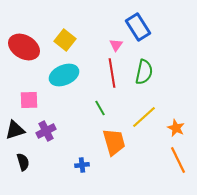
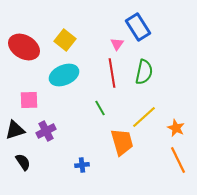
pink triangle: moved 1 px right, 1 px up
orange trapezoid: moved 8 px right
black semicircle: rotated 18 degrees counterclockwise
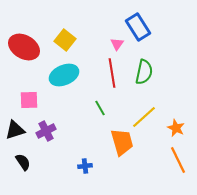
blue cross: moved 3 px right, 1 px down
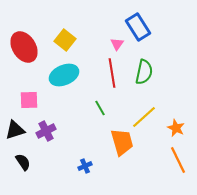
red ellipse: rotated 28 degrees clockwise
blue cross: rotated 16 degrees counterclockwise
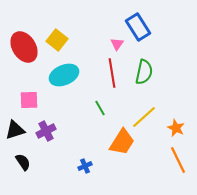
yellow square: moved 8 px left
orange trapezoid: rotated 48 degrees clockwise
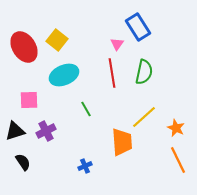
green line: moved 14 px left, 1 px down
black triangle: moved 1 px down
orange trapezoid: rotated 36 degrees counterclockwise
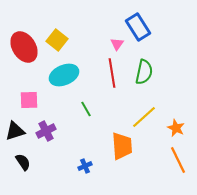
orange trapezoid: moved 4 px down
